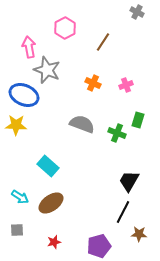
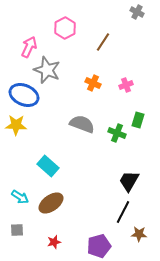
pink arrow: rotated 35 degrees clockwise
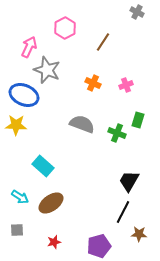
cyan rectangle: moved 5 px left
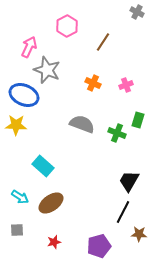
pink hexagon: moved 2 px right, 2 px up
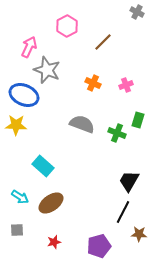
brown line: rotated 12 degrees clockwise
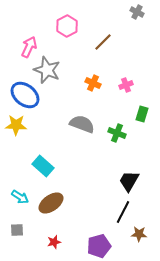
blue ellipse: moved 1 px right; rotated 16 degrees clockwise
green rectangle: moved 4 px right, 6 px up
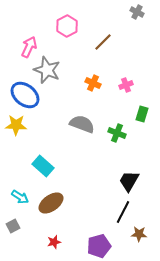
gray square: moved 4 px left, 4 px up; rotated 24 degrees counterclockwise
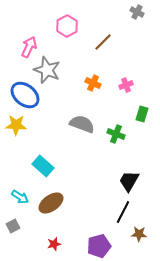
green cross: moved 1 px left, 1 px down
red star: moved 2 px down
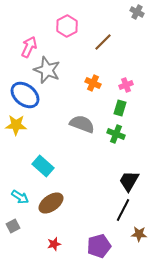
green rectangle: moved 22 px left, 6 px up
black line: moved 2 px up
